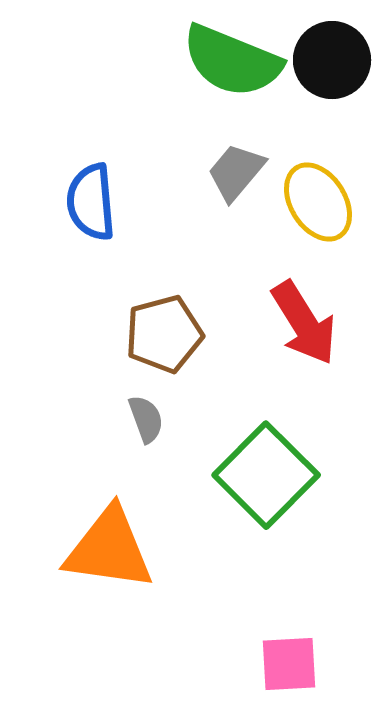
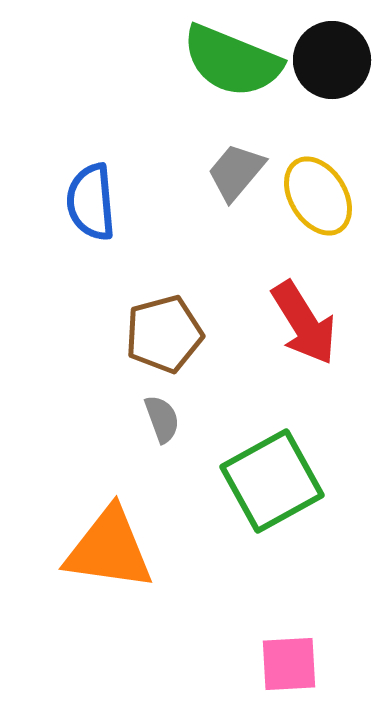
yellow ellipse: moved 6 px up
gray semicircle: moved 16 px right
green square: moved 6 px right, 6 px down; rotated 16 degrees clockwise
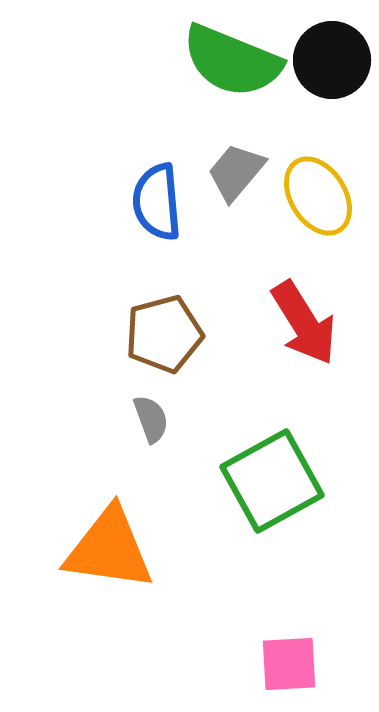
blue semicircle: moved 66 px right
gray semicircle: moved 11 px left
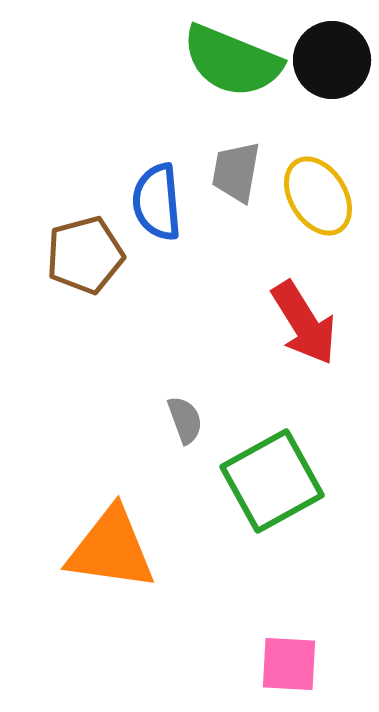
gray trapezoid: rotated 30 degrees counterclockwise
brown pentagon: moved 79 px left, 79 px up
gray semicircle: moved 34 px right, 1 px down
orange triangle: moved 2 px right
pink square: rotated 6 degrees clockwise
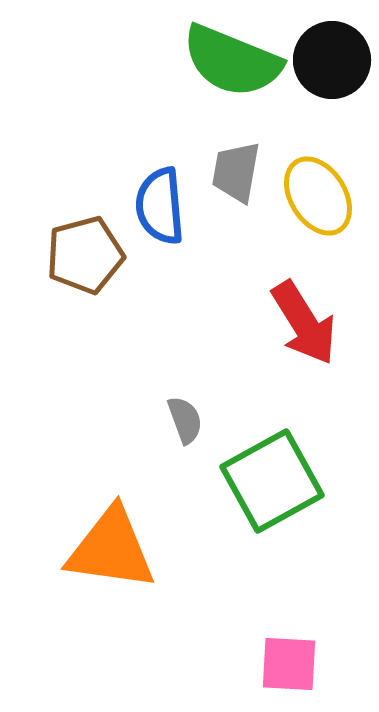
blue semicircle: moved 3 px right, 4 px down
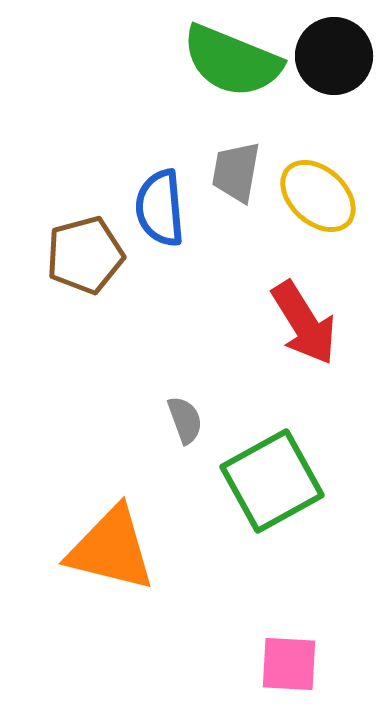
black circle: moved 2 px right, 4 px up
yellow ellipse: rotated 16 degrees counterclockwise
blue semicircle: moved 2 px down
orange triangle: rotated 6 degrees clockwise
